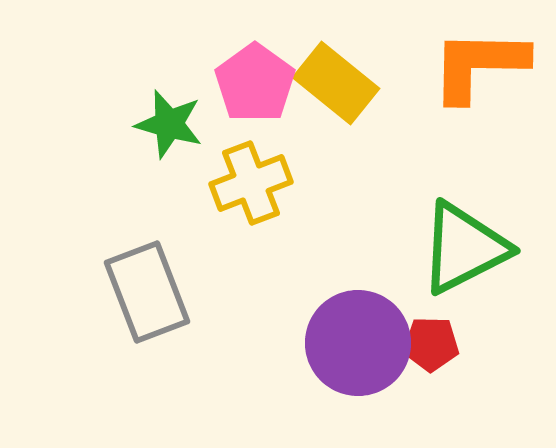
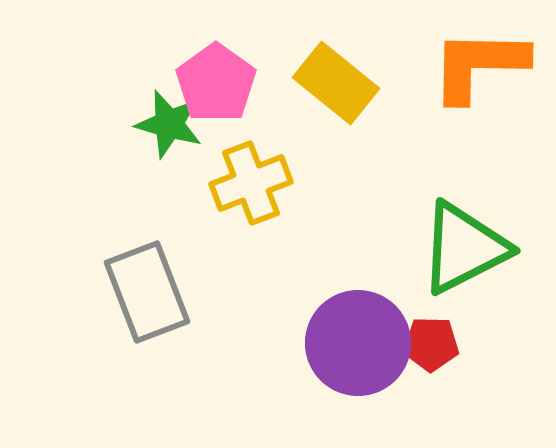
pink pentagon: moved 39 px left
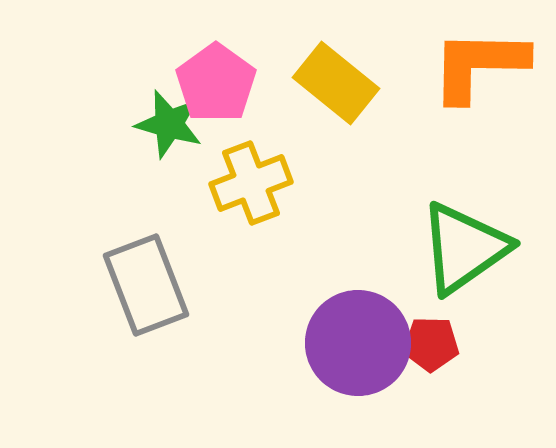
green triangle: rotated 8 degrees counterclockwise
gray rectangle: moved 1 px left, 7 px up
